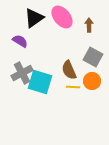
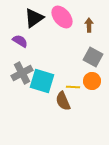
brown semicircle: moved 6 px left, 31 px down
cyan square: moved 2 px right, 1 px up
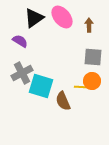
gray square: rotated 24 degrees counterclockwise
cyan square: moved 1 px left, 5 px down
yellow line: moved 8 px right
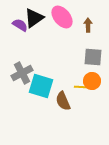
brown arrow: moved 1 px left
purple semicircle: moved 16 px up
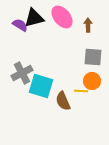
black triangle: rotated 20 degrees clockwise
yellow line: moved 4 px down
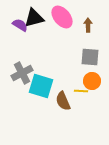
gray square: moved 3 px left
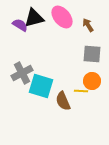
brown arrow: rotated 32 degrees counterclockwise
gray square: moved 2 px right, 3 px up
